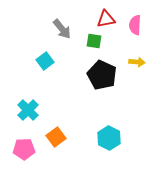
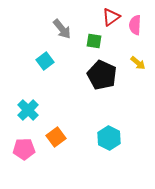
red triangle: moved 5 px right, 2 px up; rotated 24 degrees counterclockwise
yellow arrow: moved 1 px right, 1 px down; rotated 35 degrees clockwise
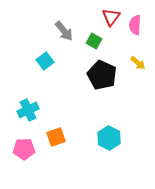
red triangle: rotated 18 degrees counterclockwise
gray arrow: moved 2 px right, 2 px down
green square: rotated 21 degrees clockwise
cyan cross: rotated 20 degrees clockwise
orange square: rotated 18 degrees clockwise
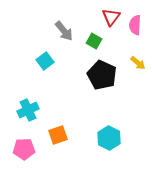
orange square: moved 2 px right, 2 px up
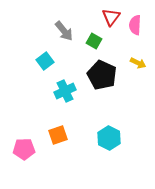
yellow arrow: rotated 14 degrees counterclockwise
cyan cross: moved 37 px right, 19 px up
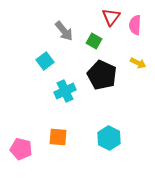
orange square: moved 2 px down; rotated 24 degrees clockwise
pink pentagon: moved 3 px left; rotated 15 degrees clockwise
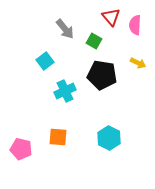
red triangle: rotated 18 degrees counterclockwise
gray arrow: moved 1 px right, 2 px up
black pentagon: rotated 16 degrees counterclockwise
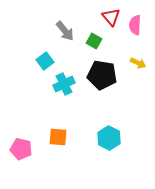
gray arrow: moved 2 px down
cyan cross: moved 1 px left, 7 px up
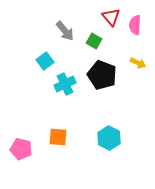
black pentagon: rotated 12 degrees clockwise
cyan cross: moved 1 px right
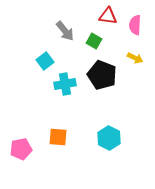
red triangle: moved 3 px left, 1 px up; rotated 42 degrees counterclockwise
yellow arrow: moved 3 px left, 5 px up
cyan cross: rotated 15 degrees clockwise
pink pentagon: rotated 25 degrees counterclockwise
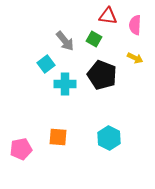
gray arrow: moved 10 px down
green square: moved 2 px up
cyan square: moved 1 px right, 3 px down
cyan cross: rotated 10 degrees clockwise
